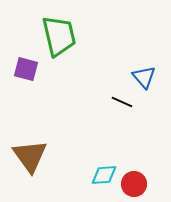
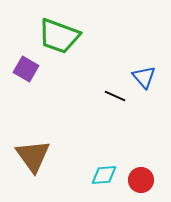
green trapezoid: rotated 123 degrees clockwise
purple square: rotated 15 degrees clockwise
black line: moved 7 px left, 6 px up
brown triangle: moved 3 px right
red circle: moved 7 px right, 4 px up
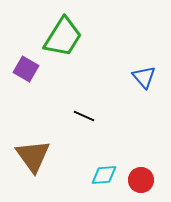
green trapezoid: moved 4 px right, 1 px down; rotated 78 degrees counterclockwise
black line: moved 31 px left, 20 px down
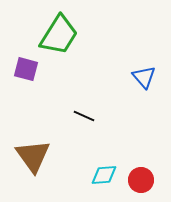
green trapezoid: moved 4 px left, 2 px up
purple square: rotated 15 degrees counterclockwise
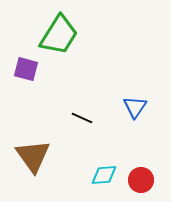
blue triangle: moved 9 px left, 30 px down; rotated 15 degrees clockwise
black line: moved 2 px left, 2 px down
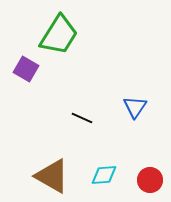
purple square: rotated 15 degrees clockwise
brown triangle: moved 19 px right, 20 px down; rotated 24 degrees counterclockwise
red circle: moved 9 px right
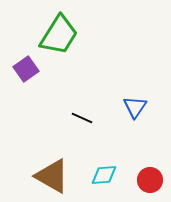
purple square: rotated 25 degrees clockwise
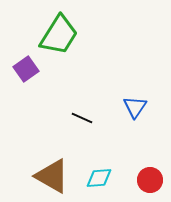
cyan diamond: moved 5 px left, 3 px down
